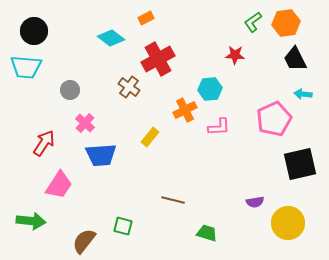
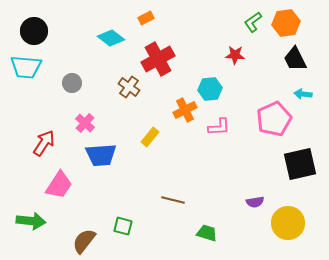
gray circle: moved 2 px right, 7 px up
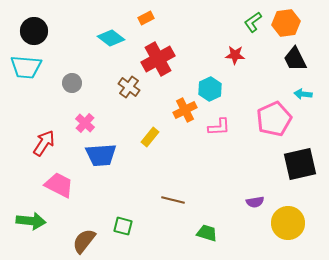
cyan hexagon: rotated 20 degrees counterclockwise
pink trapezoid: rotated 96 degrees counterclockwise
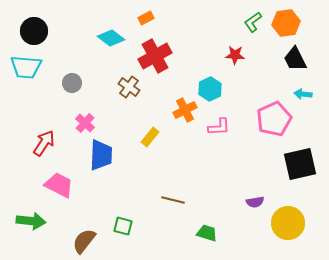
red cross: moved 3 px left, 3 px up
blue trapezoid: rotated 84 degrees counterclockwise
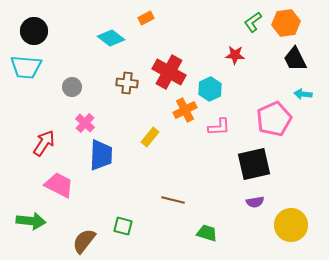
red cross: moved 14 px right, 16 px down; rotated 32 degrees counterclockwise
gray circle: moved 4 px down
brown cross: moved 2 px left, 4 px up; rotated 30 degrees counterclockwise
black square: moved 46 px left
yellow circle: moved 3 px right, 2 px down
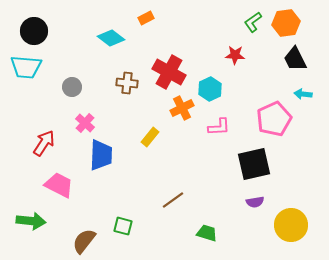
orange cross: moved 3 px left, 2 px up
brown line: rotated 50 degrees counterclockwise
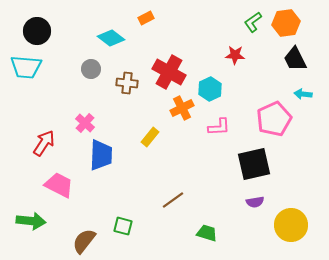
black circle: moved 3 px right
gray circle: moved 19 px right, 18 px up
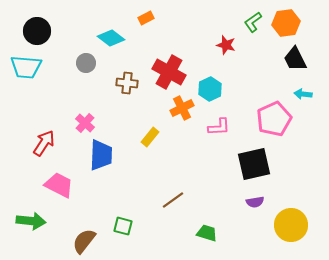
red star: moved 9 px left, 10 px up; rotated 12 degrees clockwise
gray circle: moved 5 px left, 6 px up
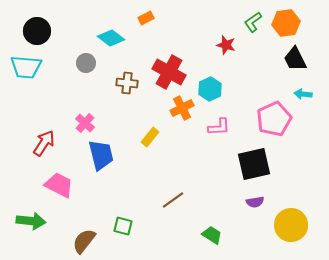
blue trapezoid: rotated 16 degrees counterclockwise
green trapezoid: moved 5 px right, 2 px down; rotated 15 degrees clockwise
